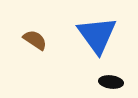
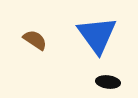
black ellipse: moved 3 px left
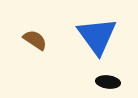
blue triangle: moved 1 px down
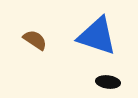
blue triangle: rotated 36 degrees counterclockwise
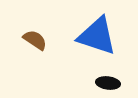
black ellipse: moved 1 px down
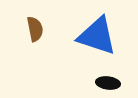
brown semicircle: moved 11 px up; rotated 45 degrees clockwise
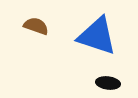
brown semicircle: moved 1 px right, 3 px up; rotated 60 degrees counterclockwise
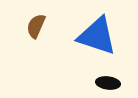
brown semicircle: rotated 85 degrees counterclockwise
